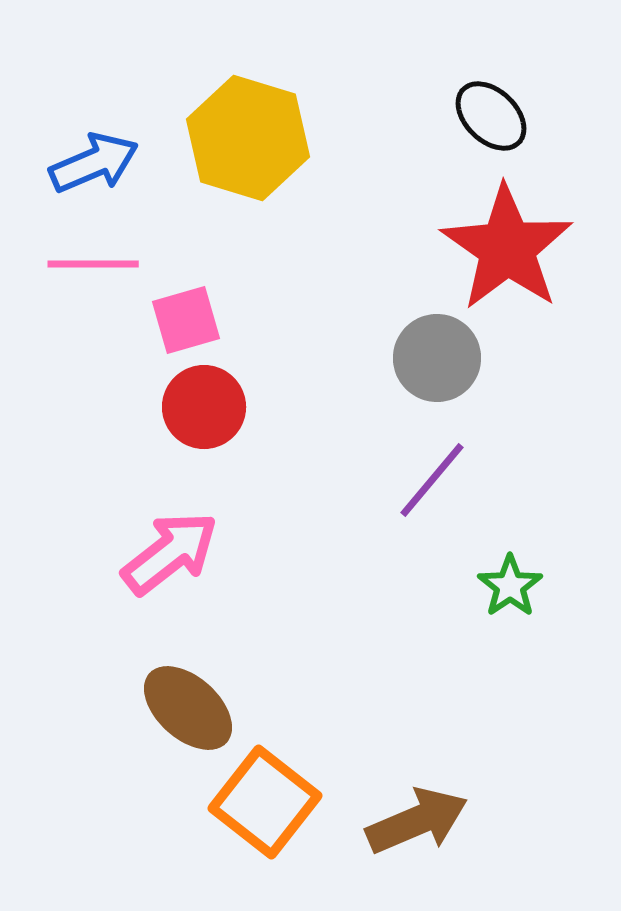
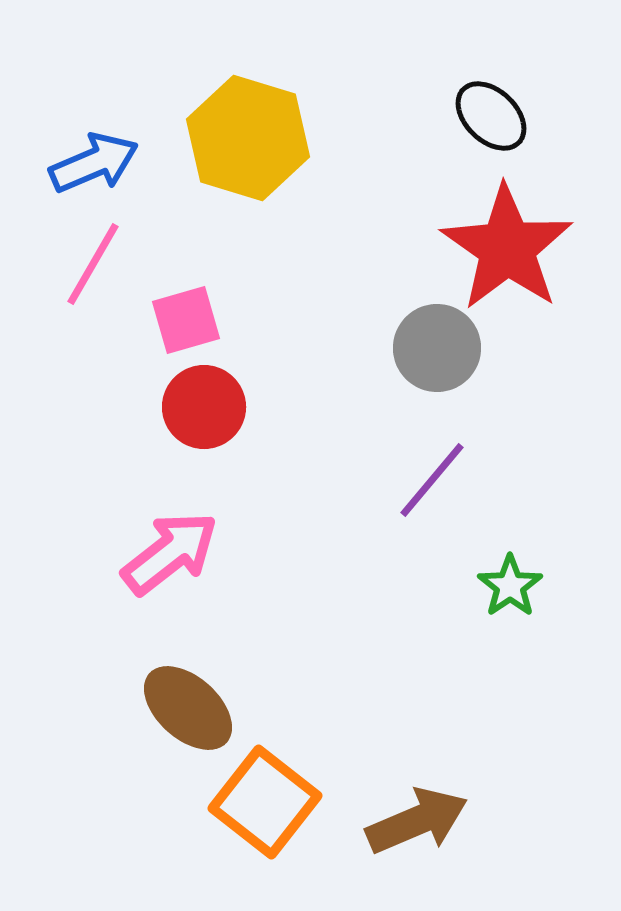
pink line: rotated 60 degrees counterclockwise
gray circle: moved 10 px up
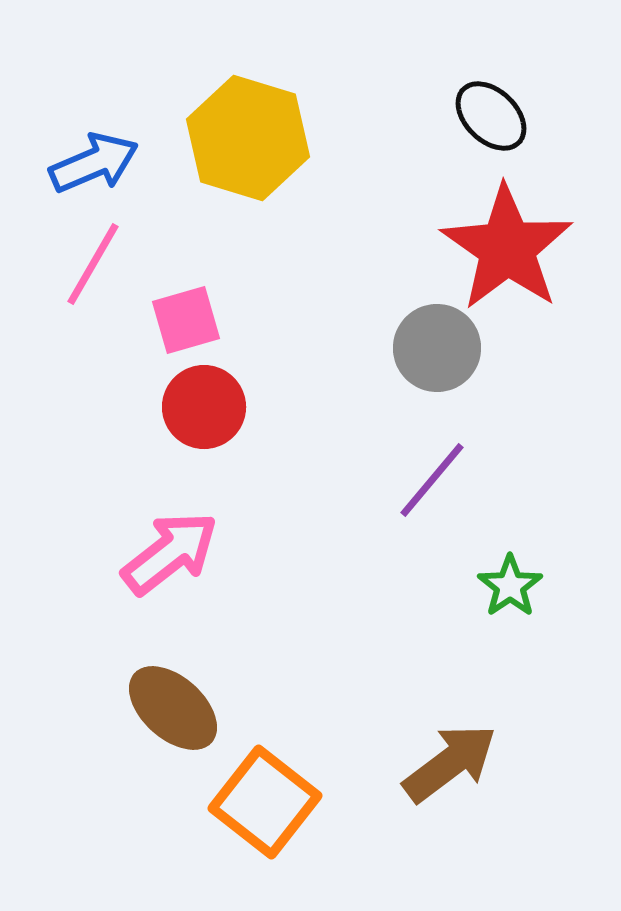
brown ellipse: moved 15 px left
brown arrow: moved 33 px right, 58 px up; rotated 14 degrees counterclockwise
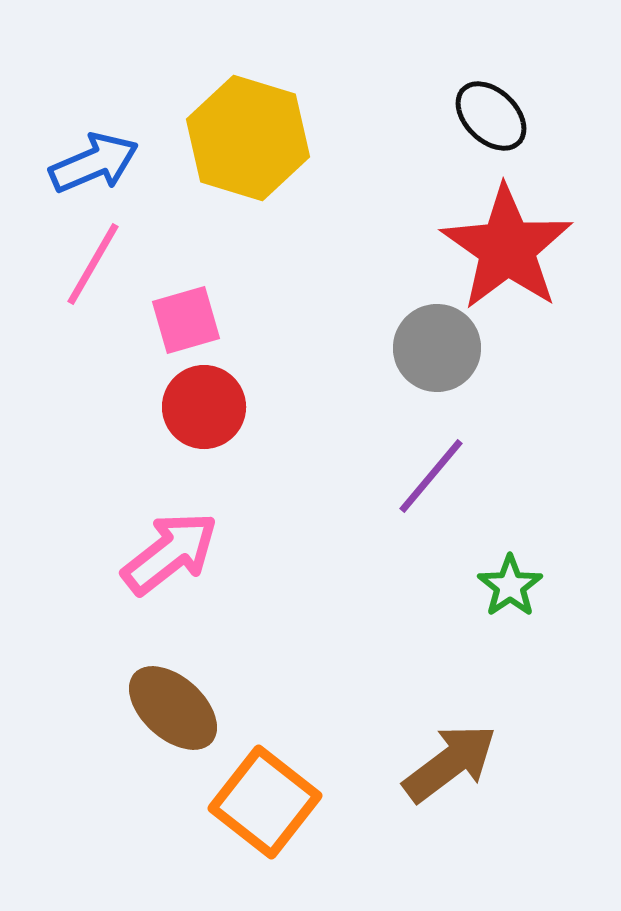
purple line: moved 1 px left, 4 px up
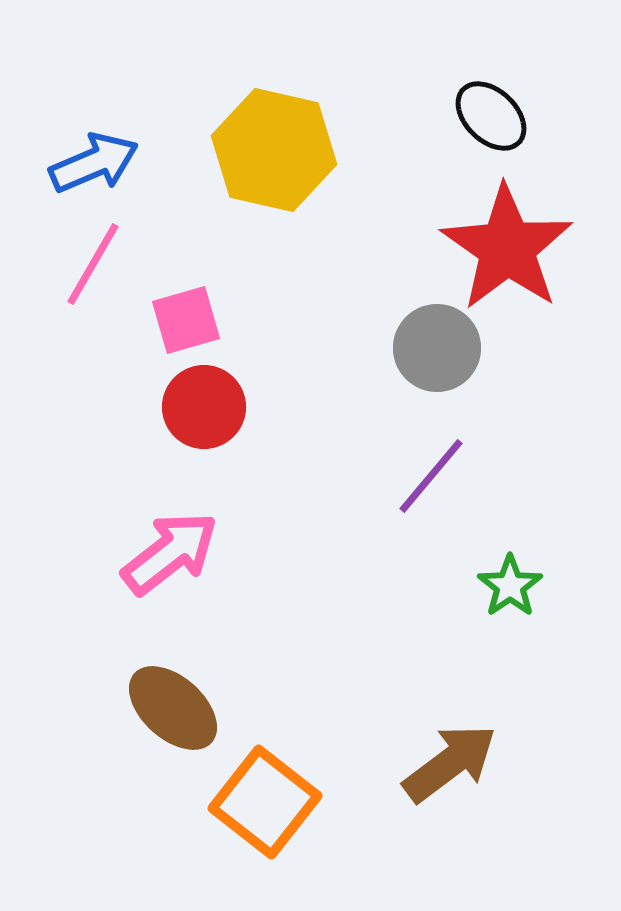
yellow hexagon: moved 26 px right, 12 px down; rotated 4 degrees counterclockwise
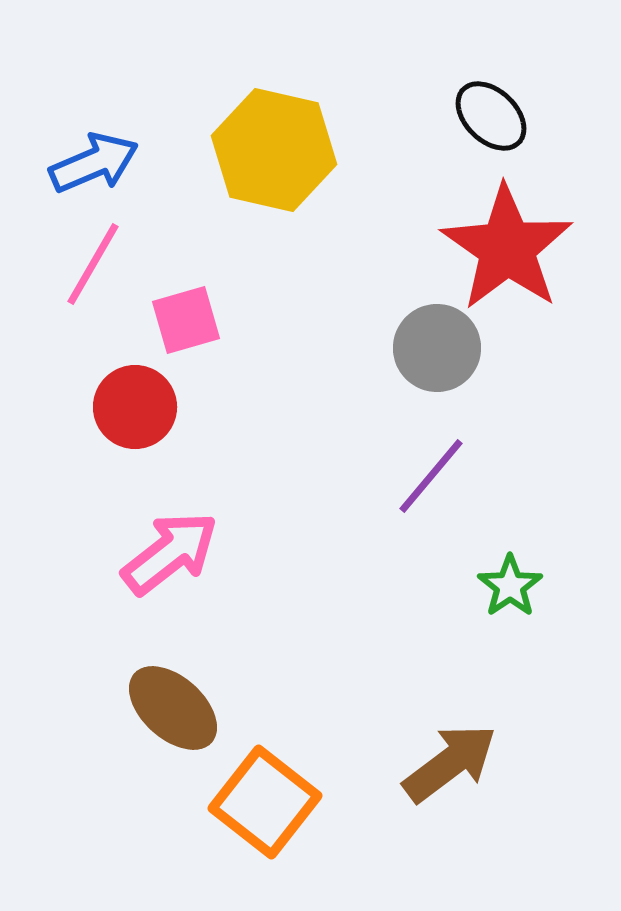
red circle: moved 69 px left
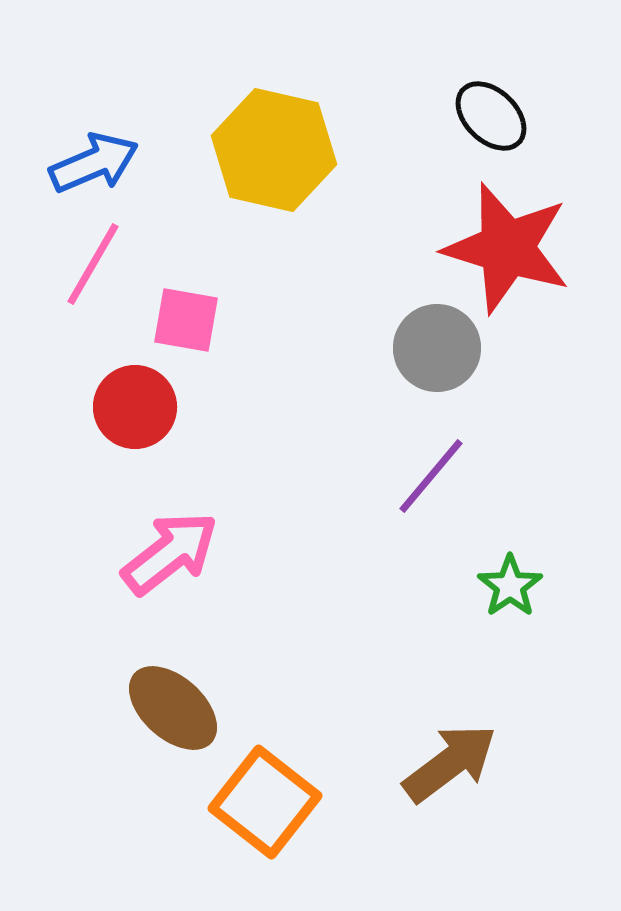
red star: rotated 18 degrees counterclockwise
pink square: rotated 26 degrees clockwise
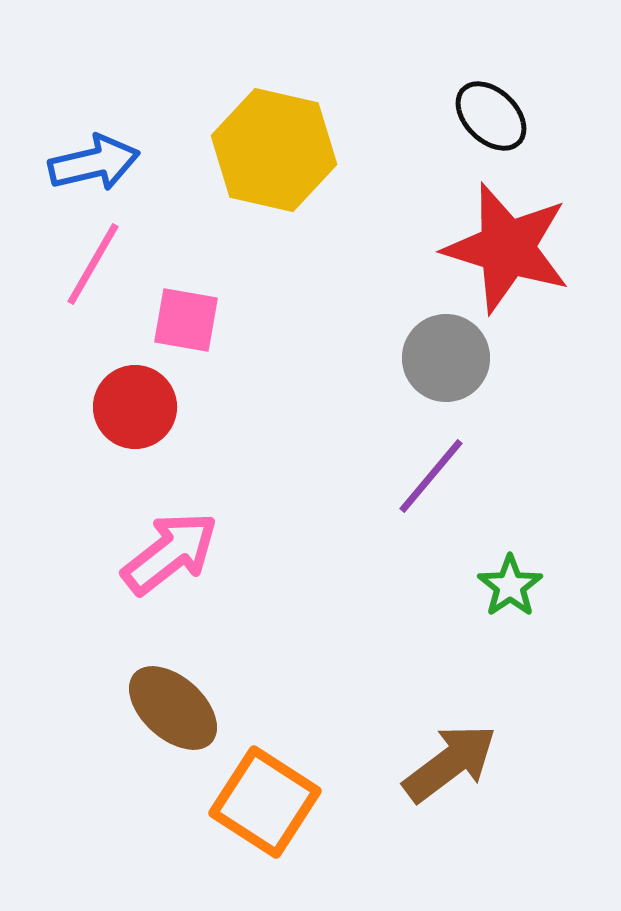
blue arrow: rotated 10 degrees clockwise
gray circle: moved 9 px right, 10 px down
orange square: rotated 5 degrees counterclockwise
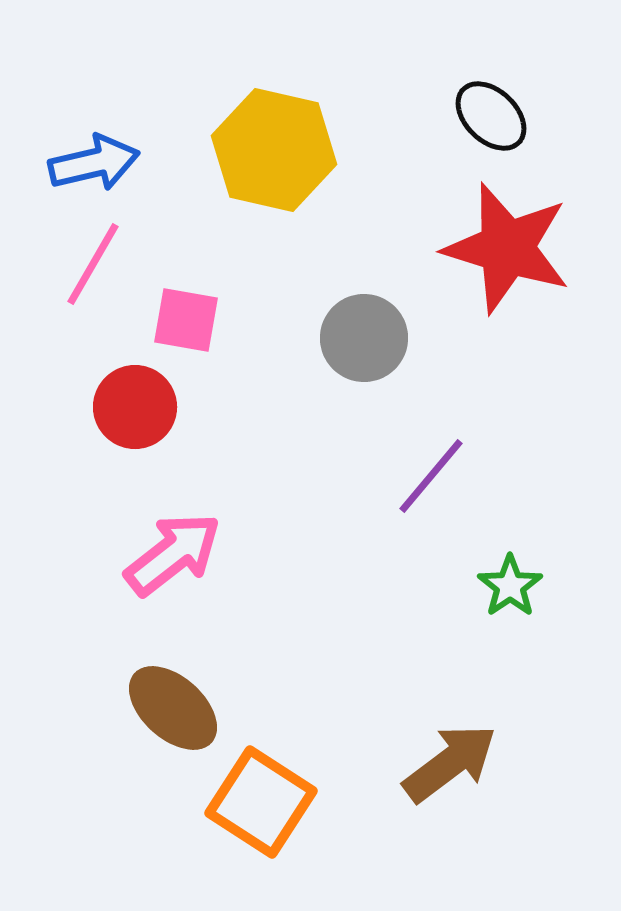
gray circle: moved 82 px left, 20 px up
pink arrow: moved 3 px right, 1 px down
orange square: moved 4 px left
